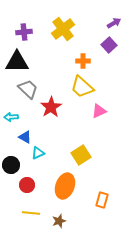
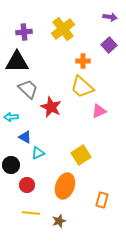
purple arrow: moved 4 px left, 6 px up; rotated 40 degrees clockwise
red star: rotated 15 degrees counterclockwise
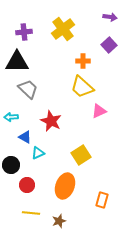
red star: moved 14 px down
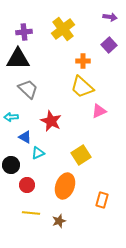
black triangle: moved 1 px right, 3 px up
